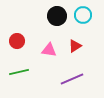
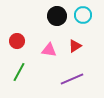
green line: rotated 48 degrees counterclockwise
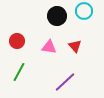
cyan circle: moved 1 px right, 4 px up
red triangle: rotated 40 degrees counterclockwise
pink triangle: moved 3 px up
purple line: moved 7 px left, 3 px down; rotated 20 degrees counterclockwise
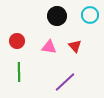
cyan circle: moved 6 px right, 4 px down
green line: rotated 30 degrees counterclockwise
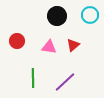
red triangle: moved 2 px left, 1 px up; rotated 32 degrees clockwise
green line: moved 14 px right, 6 px down
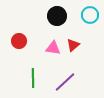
red circle: moved 2 px right
pink triangle: moved 4 px right, 1 px down
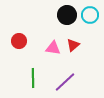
black circle: moved 10 px right, 1 px up
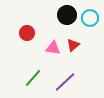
cyan circle: moved 3 px down
red circle: moved 8 px right, 8 px up
green line: rotated 42 degrees clockwise
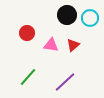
pink triangle: moved 2 px left, 3 px up
green line: moved 5 px left, 1 px up
